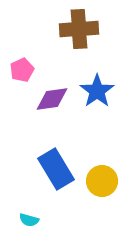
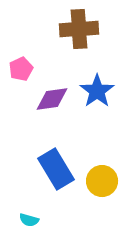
pink pentagon: moved 1 px left, 1 px up
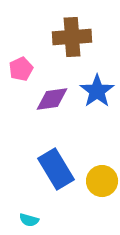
brown cross: moved 7 px left, 8 px down
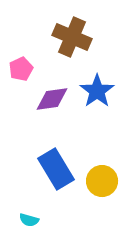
brown cross: rotated 27 degrees clockwise
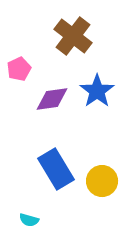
brown cross: moved 1 px right, 1 px up; rotated 15 degrees clockwise
pink pentagon: moved 2 px left
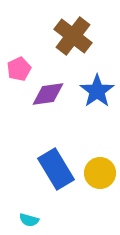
purple diamond: moved 4 px left, 5 px up
yellow circle: moved 2 px left, 8 px up
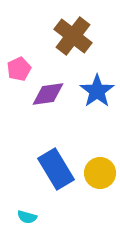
cyan semicircle: moved 2 px left, 3 px up
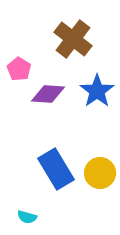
brown cross: moved 3 px down
pink pentagon: rotated 15 degrees counterclockwise
purple diamond: rotated 12 degrees clockwise
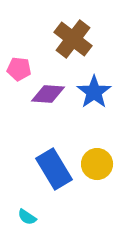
pink pentagon: rotated 25 degrees counterclockwise
blue star: moved 3 px left, 1 px down
blue rectangle: moved 2 px left
yellow circle: moved 3 px left, 9 px up
cyan semicircle: rotated 18 degrees clockwise
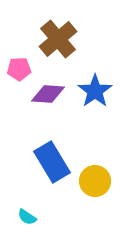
brown cross: moved 15 px left; rotated 12 degrees clockwise
pink pentagon: rotated 10 degrees counterclockwise
blue star: moved 1 px right, 1 px up
yellow circle: moved 2 px left, 17 px down
blue rectangle: moved 2 px left, 7 px up
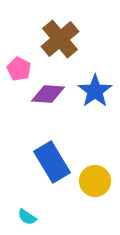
brown cross: moved 2 px right
pink pentagon: rotated 30 degrees clockwise
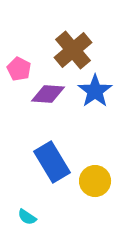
brown cross: moved 13 px right, 11 px down
